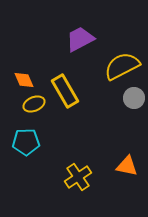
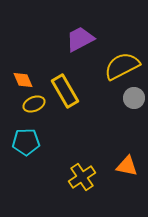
orange diamond: moved 1 px left
yellow cross: moved 4 px right
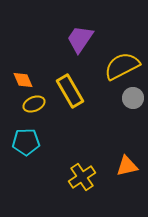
purple trapezoid: rotated 28 degrees counterclockwise
yellow rectangle: moved 5 px right
gray circle: moved 1 px left
orange triangle: rotated 25 degrees counterclockwise
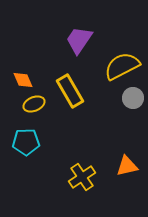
purple trapezoid: moved 1 px left, 1 px down
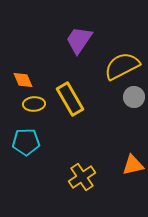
yellow rectangle: moved 8 px down
gray circle: moved 1 px right, 1 px up
yellow ellipse: rotated 20 degrees clockwise
orange triangle: moved 6 px right, 1 px up
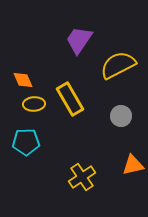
yellow semicircle: moved 4 px left, 1 px up
gray circle: moved 13 px left, 19 px down
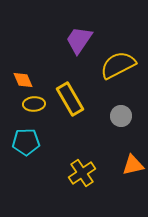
yellow cross: moved 4 px up
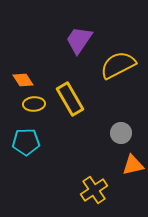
orange diamond: rotated 10 degrees counterclockwise
gray circle: moved 17 px down
yellow cross: moved 12 px right, 17 px down
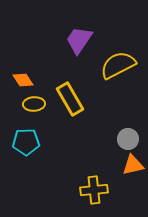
gray circle: moved 7 px right, 6 px down
yellow cross: rotated 28 degrees clockwise
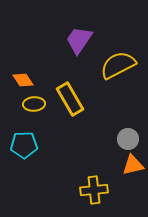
cyan pentagon: moved 2 px left, 3 px down
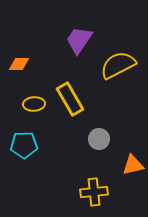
orange diamond: moved 4 px left, 16 px up; rotated 55 degrees counterclockwise
gray circle: moved 29 px left
yellow cross: moved 2 px down
